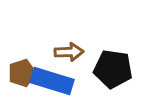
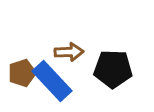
black pentagon: rotated 6 degrees counterclockwise
blue rectangle: rotated 30 degrees clockwise
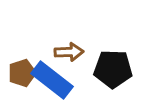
blue rectangle: moved 1 px up; rotated 9 degrees counterclockwise
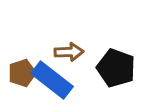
black pentagon: moved 3 px right, 1 px up; rotated 18 degrees clockwise
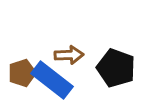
brown arrow: moved 3 px down
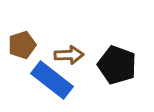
black pentagon: moved 1 px right, 3 px up
brown pentagon: moved 28 px up
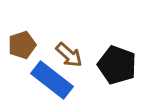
brown arrow: rotated 44 degrees clockwise
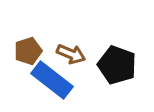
brown pentagon: moved 6 px right, 6 px down
brown arrow: moved 2 px right, 1 px up; rotated 20 degrees counterclockwise
